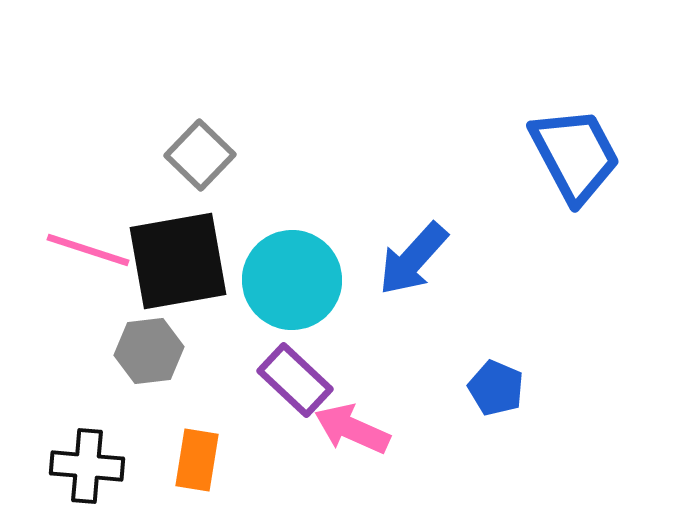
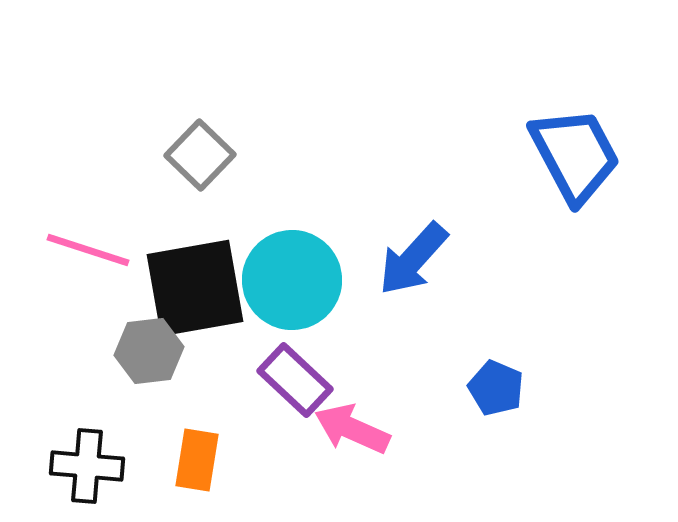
black square: moved 17 px right, 27 px down
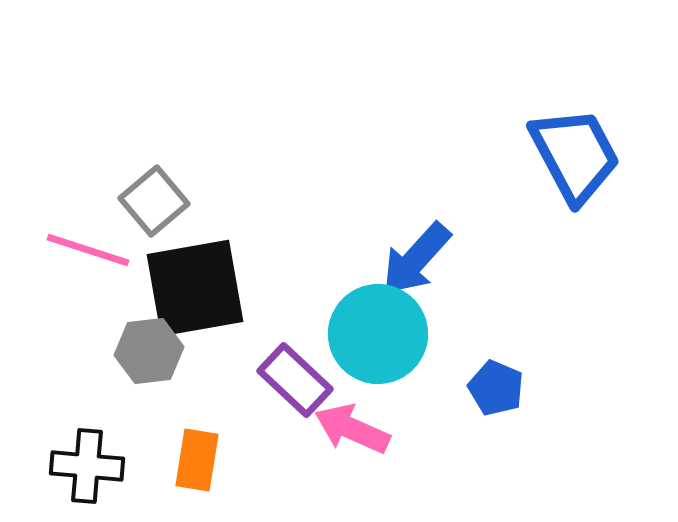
gray square: moved 46 px left, 46 px down; rotated 6 degrees clockwise
blue arrow: moved 3 px right
cyan circle: moved 86 px right, 54 px down
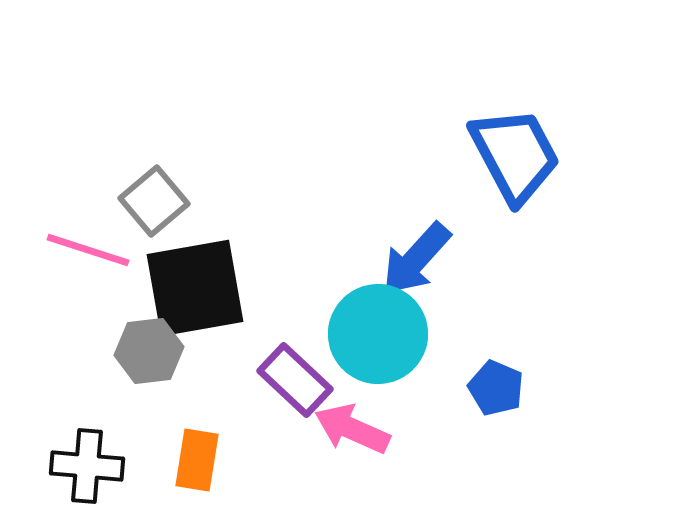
blue trapezoid: moved 60 px left
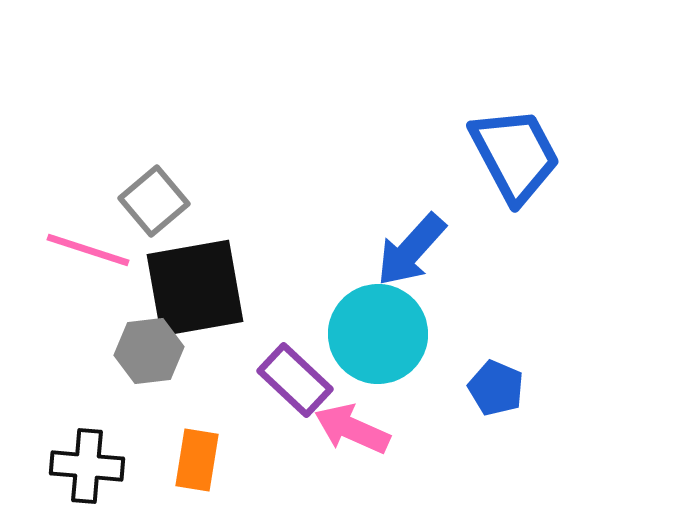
blue arrow: moved 5 px left, 9 px up
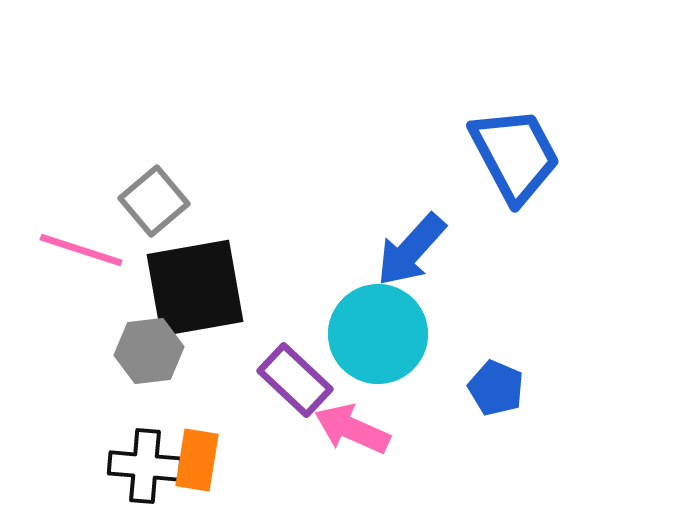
pink line: moved 7 px left
black cross: moved 58 px right
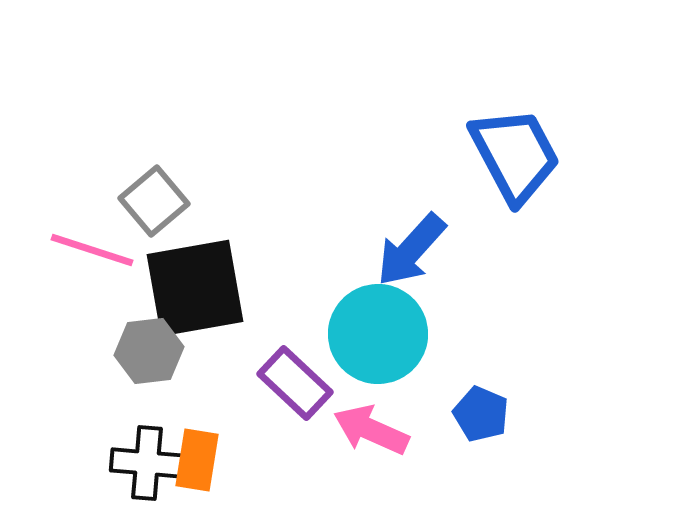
pink line: moved 11 px right
purple rectangle: moved 3 px down
blue pentagon: moved 15 px left, 26 px down
pink arrow: moved 19 px right, 1 px down
black cross: moved 2 px right, 3 px up
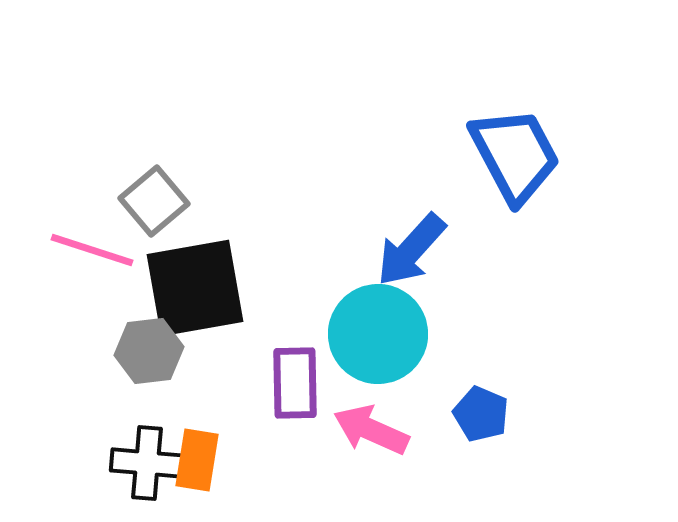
purple rectangle: rotated 46 degrees clockwise
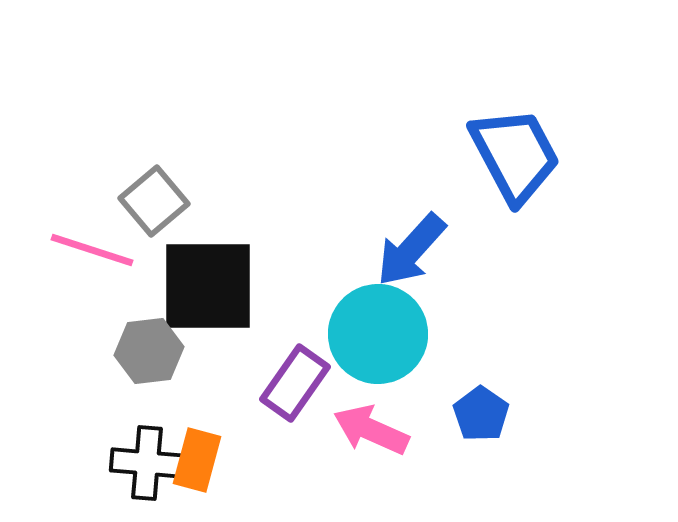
black square: moved 13 px right, 2 px up; rotated 10 degrees clockwise
purple rectangle: rotated 36 degrees clockwise
blue pentagon: rotated 12 degrees clockwise
orange rectangle: rotated 6 degrees clockwise
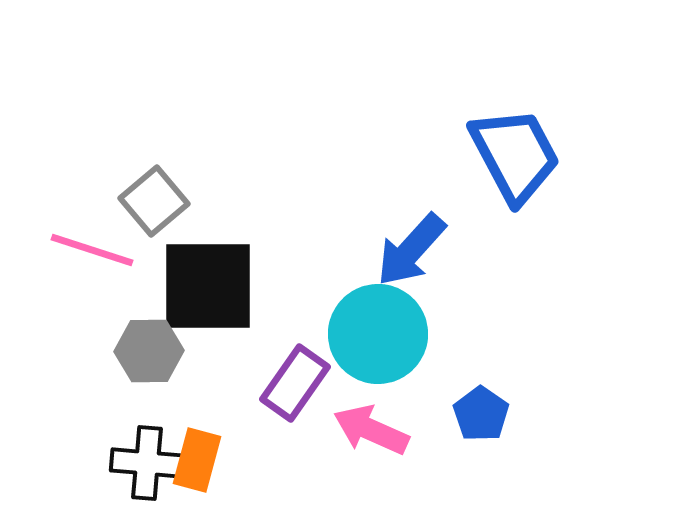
gray hexagon: rotated 6 degrees clockwise
